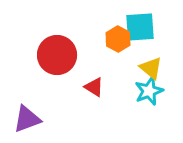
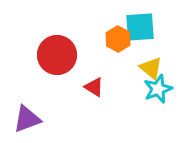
cyan star: moved 9 px right, 2 px up
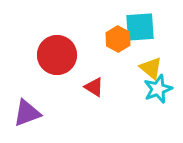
purple triangle: moved 6 px up
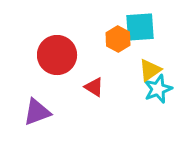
yellow triangle: moved 1 px left, 2 px down; rotated 45 degrees clockwise
purple triangle: moved 10 px right, 1 px up
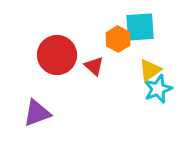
red triangle: moved 21 px up; rotated 10 degrees clockwise
purple triangle: moved 1 px down
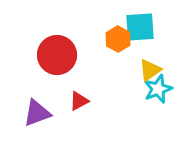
red triangle: moved 15 px left, 35 px down; rotated 50 degrees clockwise
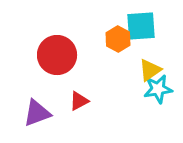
cyan square: moved 1 px right, 1 px up
cyan star: rotated 12 degrees clockwise
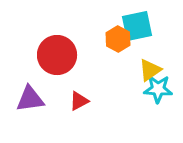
cyan square: moved 4 px left; rotated 8 degrees counterclockwise
cyan star: rotated 12 degrees clockwise
purple triangle: moved 7 px left, 14 px up; rotated 12 degrees clockwise
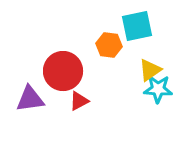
orange hexagon: moved 9 px left, 6 px down; rotated 20 degrees counterclockwise
red circle: moved 6 px right, 16 px down
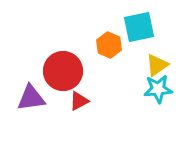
cyan square: moved 2 px right, 1 px down
orange hexagon: rotated 15 degrees clockwise
yellow triangle: moved 7 px right, 5 px up
cyan star: rotated 8 degrees counterclockwise
purple triangle: moved 1 px right, 1 px up
